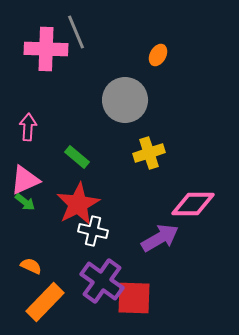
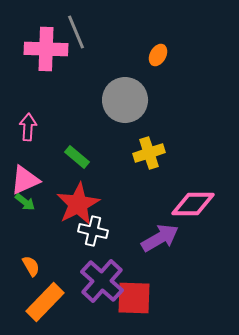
orange semicircle: rotated 35 degrees clockwise
purple cross: rotated 6 degrees clockwise
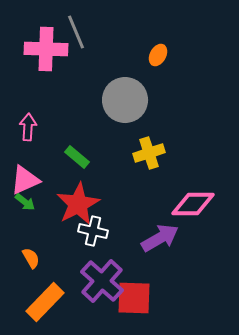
orange semicircle: moved 8 px up
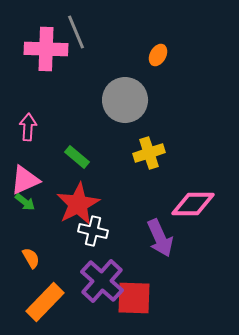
purple arrow: rotated 96 degrees clockwise
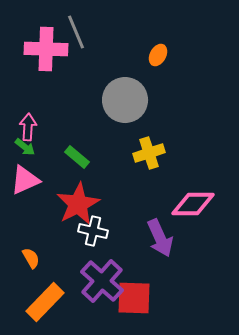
green arrow: moved 55 px up
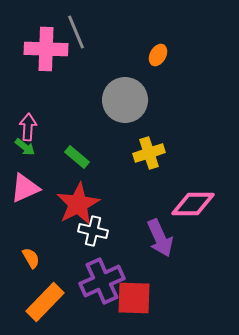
pink triangle: moved 8 px down
purple cross: rotated 24 degrees clockwise
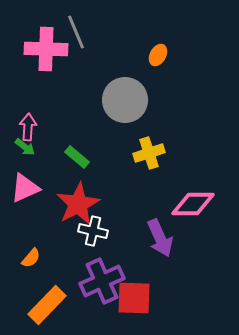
orange semicircle: rotated 70 degrees clockwise
orange rectangle: moved 2 px right, 3 px down
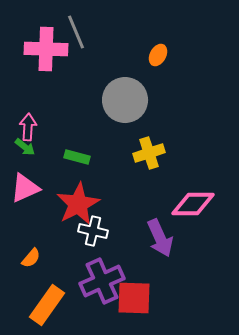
green rectangle: rotated 25 degrees counterclockwise
orange rectangle: rotated 9 degrees counterclockwise
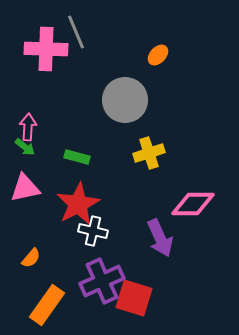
orange ellipse: rotated 15 degrees clockwise
pink triangle: rotated 12 degrees clockwise
red square: rotated 15 degrees clockwise
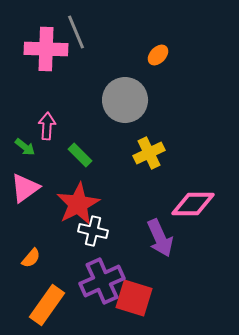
pink arrow: moved 19 px right, 1 px up
yellow cross: rotated 8 degrees counterclockwise
green rectangle: moved 3 px right, 2 px up; rotated 30 degrees clockwise
pink triangle: rotated 24 degrees counterclockwise
